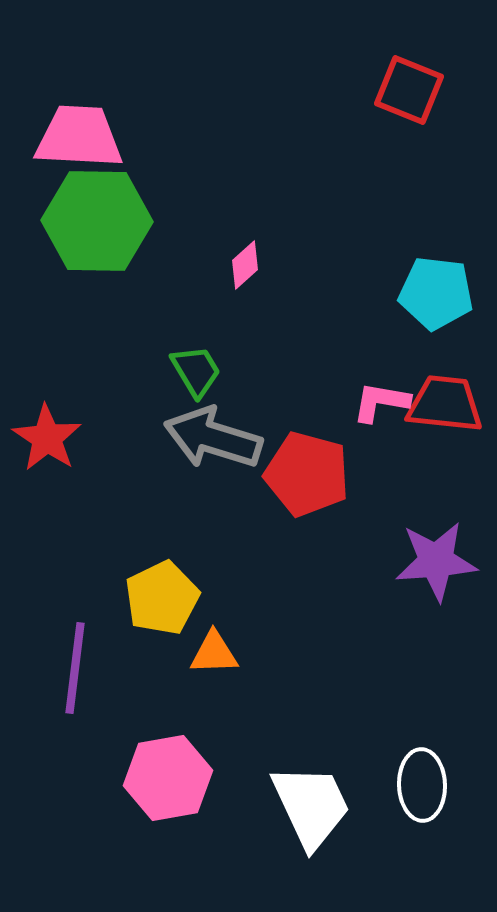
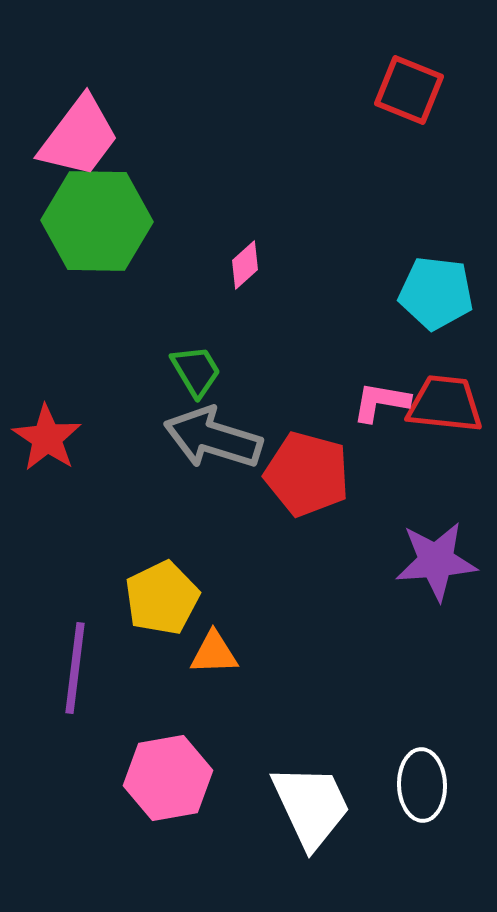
pink trapezoid: rotated 124 degrees clockwise
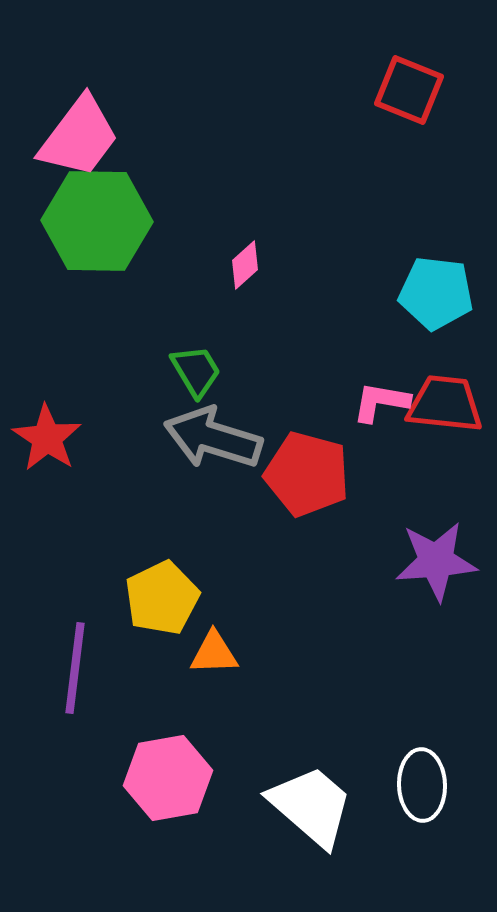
white trapezoid: rotated 24 degrees counterclockwise
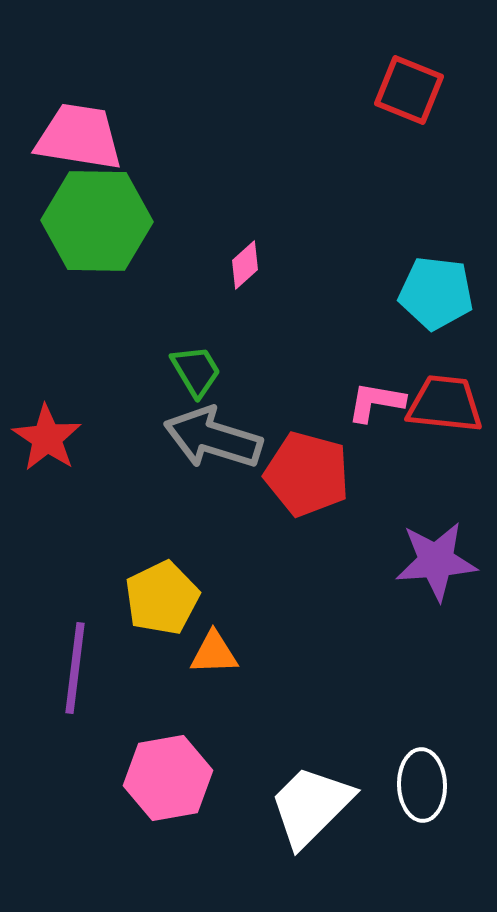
pink trapezoid: rotated 118 degrees counterclockwise
pink L-shape: moved 5 px left
white trapezoid: rotated 86 degrees counterclockwise
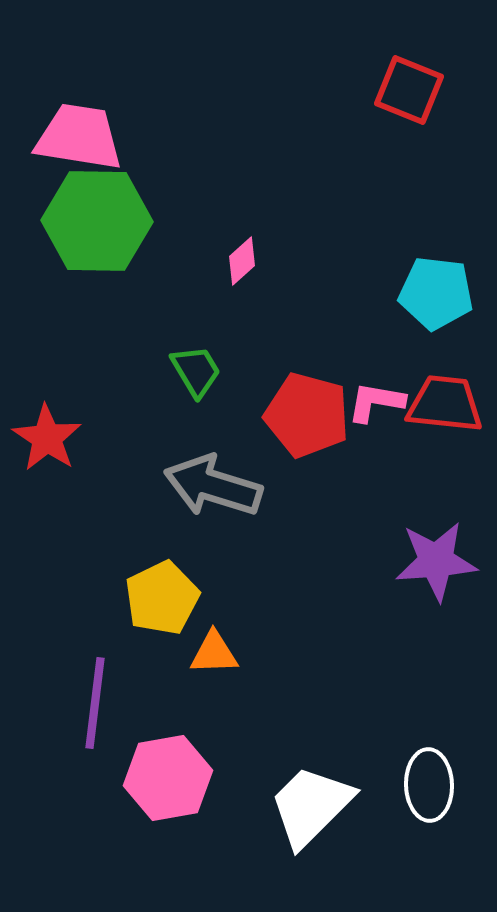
pink diamond: moved 3 px left, 4 px up
gray arrow: moved 48 px down
red pentagon: moved 59 px up
purple line: moved 20 px right, 35 px down
white ellipse: moved 7 px right
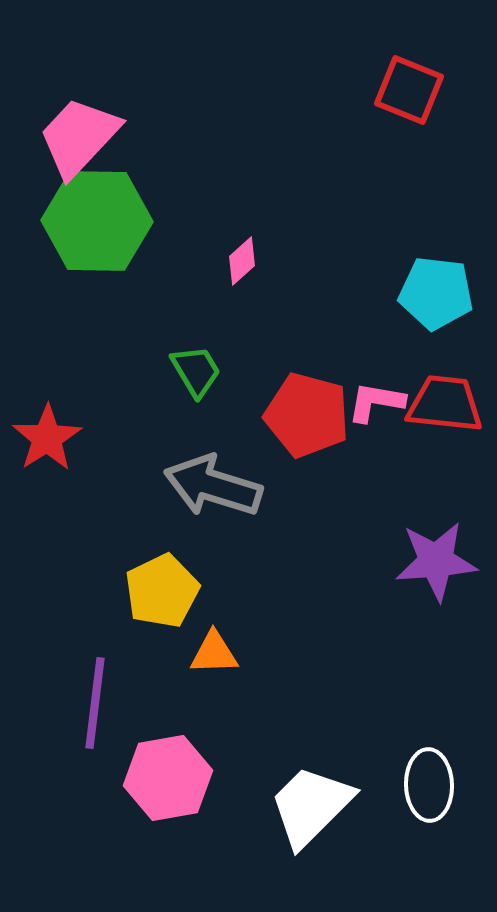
pink trapezoid: rotated 56 degrees counterclockwise
red star: rotated 6 degrees clockwise
yellow pentagon: moved 7 px up
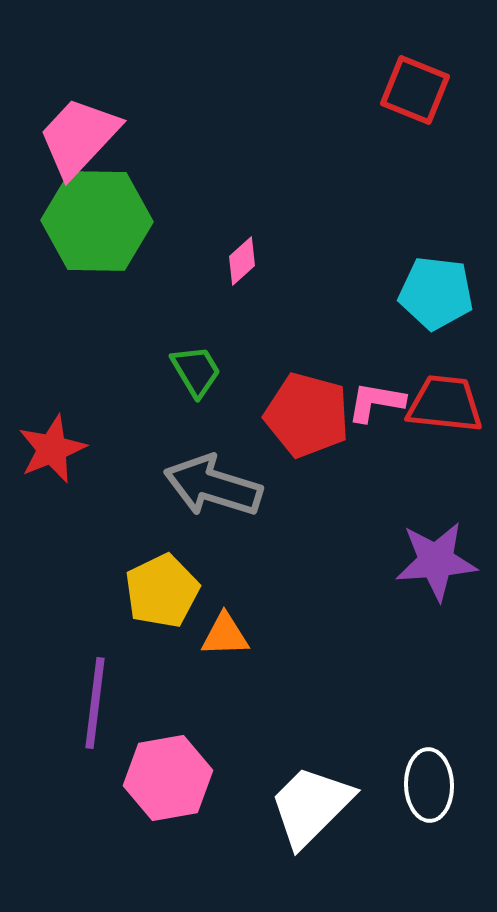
red square: moved 6 px right
red star: moved 5 px right, 11 px down; rotated 10 degrees clockwise
orange triangle: moved 11 px right, 18 px up
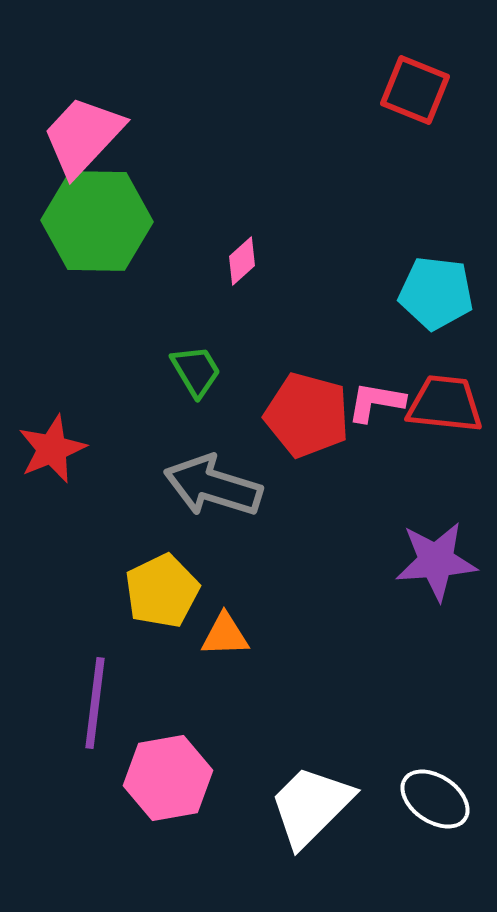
pink trapezoid: moved 4 px right, 1 px up
white ellipse: moved 6 px right, 14 px down; rotated 54 degrees counterclockwise
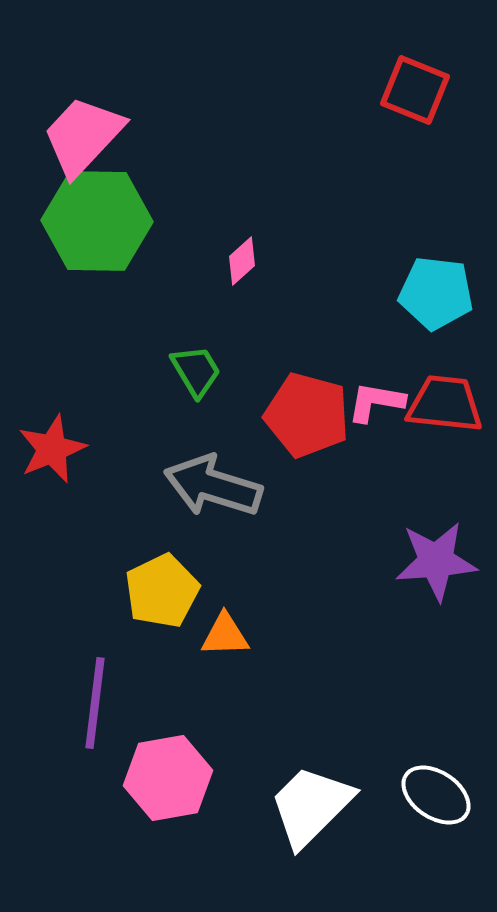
white ellipse: moved 1 px right, 4 px up
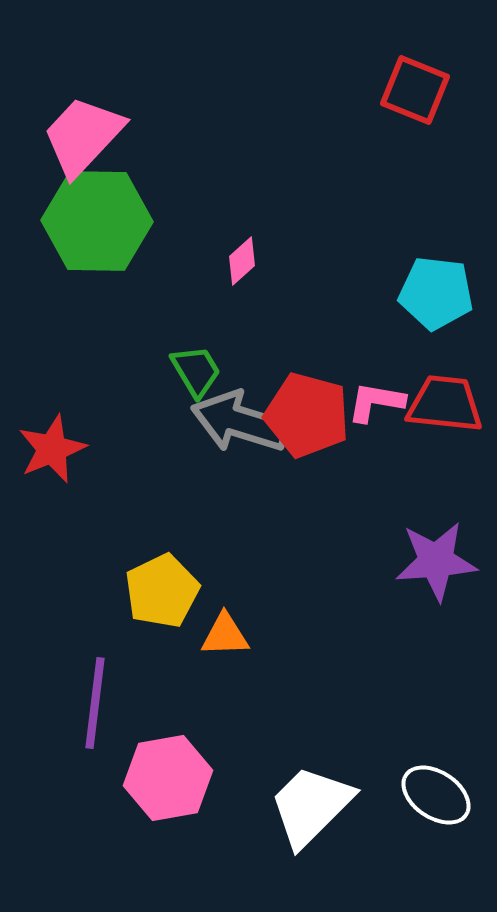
gray arrow: moved 27 px right, 64 px up
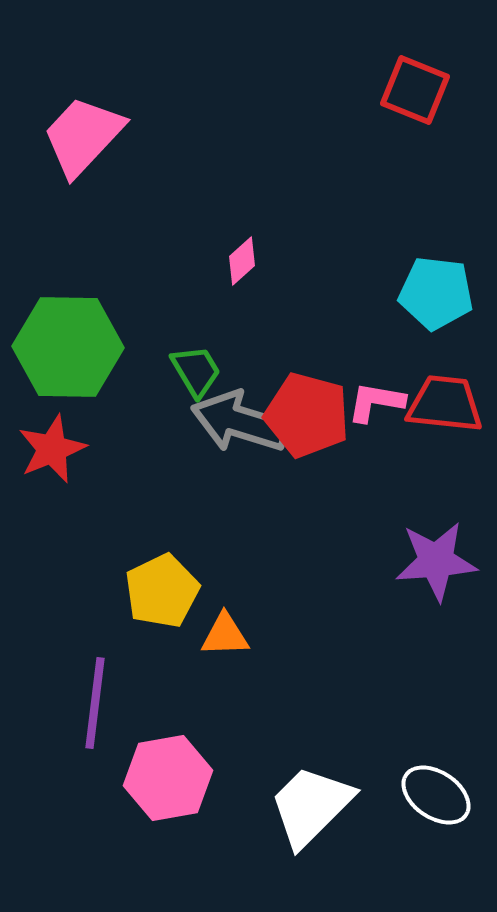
green hexagon: moved 29 px left, 126 px down
